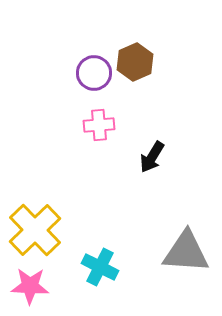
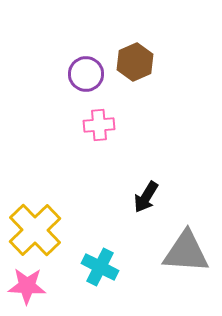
purple circle: moved 8 px left, 1 px down
black arrow: moved 6 px left, 40 px down
pink star: moved 3 px left
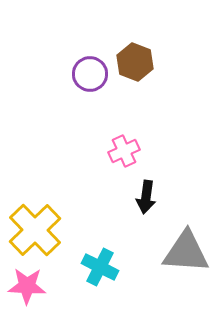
brown hexagon: rotated 15 degrees counterclockwise
purple circle: moved 4 px right
pink cross: moved 25 px right, 26 px down; rotated 20 degrees counterclockwise
black arrow: rotated 24 degrees counterclockwise
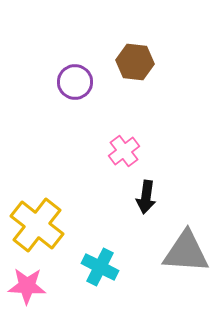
brown hexagon: rotated 15 degrees counterclockwise
purple circle: moved 15 px left, 8 px down
pink cross: rotated 12 degrees counterclockwise
yellow cross: moved 2 px right, 5 px up; rotated 8 degrees counterclockwise
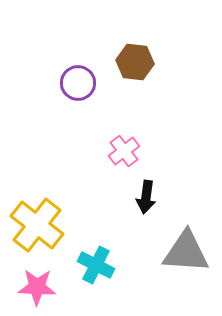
purple circle: moved 3 px right, 1 px down
cyan cross: moved 4 px left, 2 px up
pink star: moved 10 px right, 1 px down
